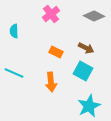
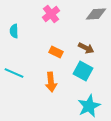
gray diamond: moved 2 px right, 2 px up; rotated 30 degrees counterclockwise
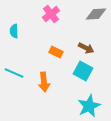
orange arrow: moved 7 px left
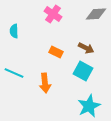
pink cross: moved 2 px right; rotated 18 degrees counterclockwise
orange arrow: moved 1 px right, 1 px down
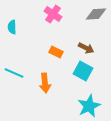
cyan semicircle: moved 2 px left, 4 px up
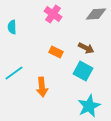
cyan line: rotated 60 degrees counterclockwise
orange arrow: moved 3 px left, 4 px down
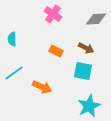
gray diamond: moved 5 px down
cyan semicircle: moved 12 px down
orange rectangle: moved 1 px up
cyan square: rotated 18 degrees counterclockwise
orange arrow: rotated 60 degrees counterclockwise
